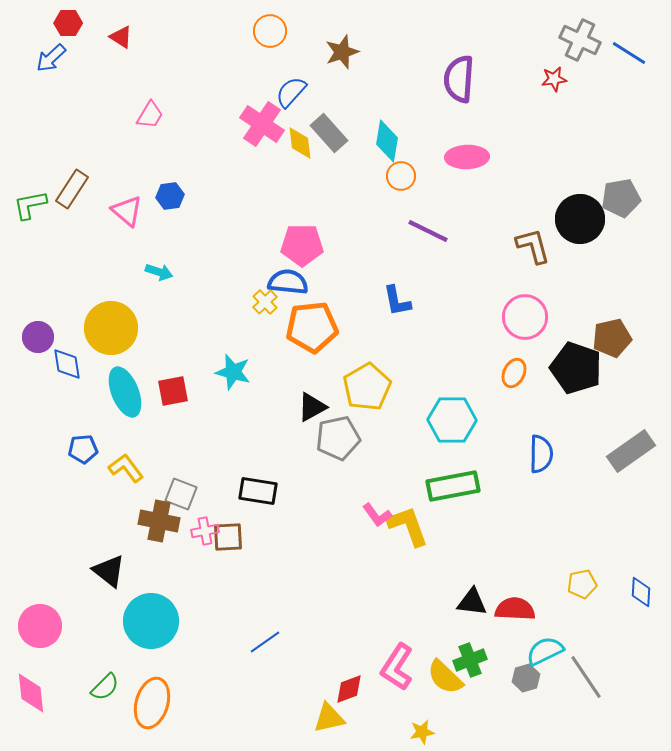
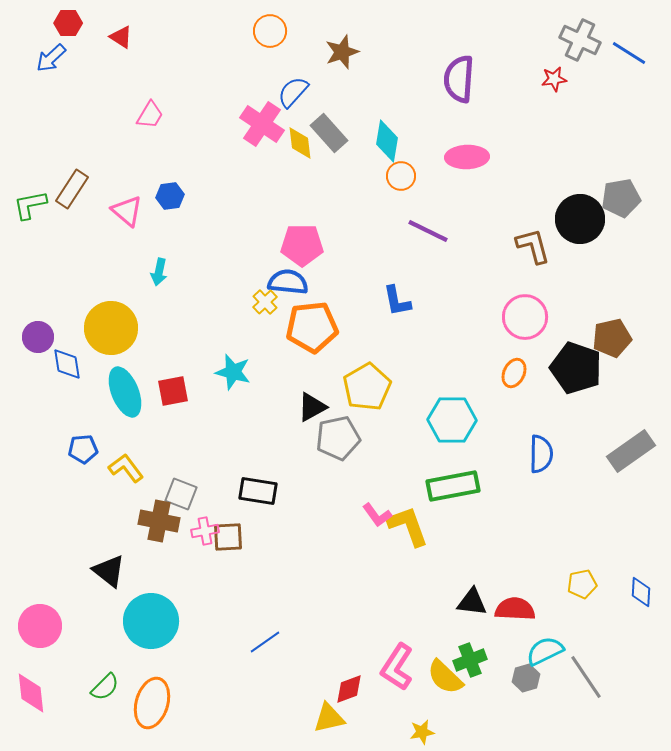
blue semicircle at (291, 92): moved 2 px right
cyan arrow at (159, 272): rotated 84 degrees clockwise
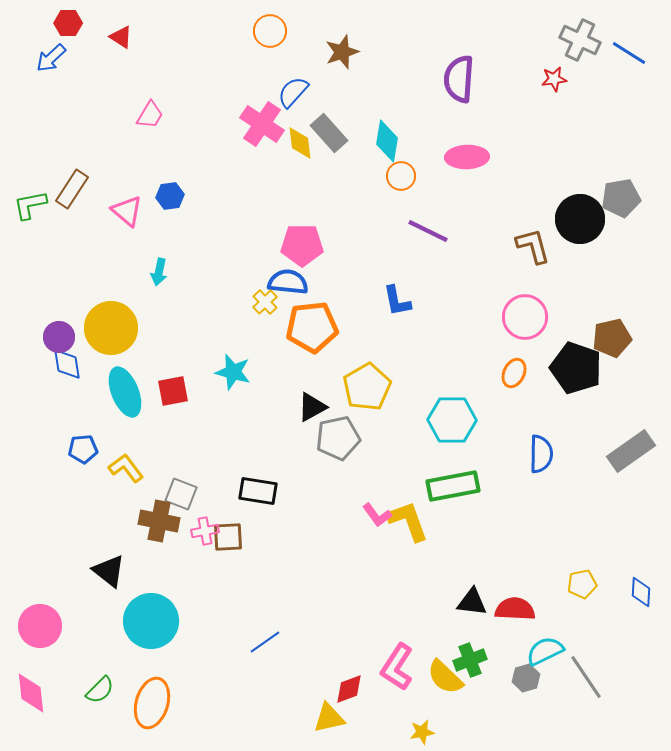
purple circle at (38, 337): moved 21 px right
yellow L-shape at (408, 526): moved 5 px up
green semicircle at (105, 687): moved 5 px left, 3 px down
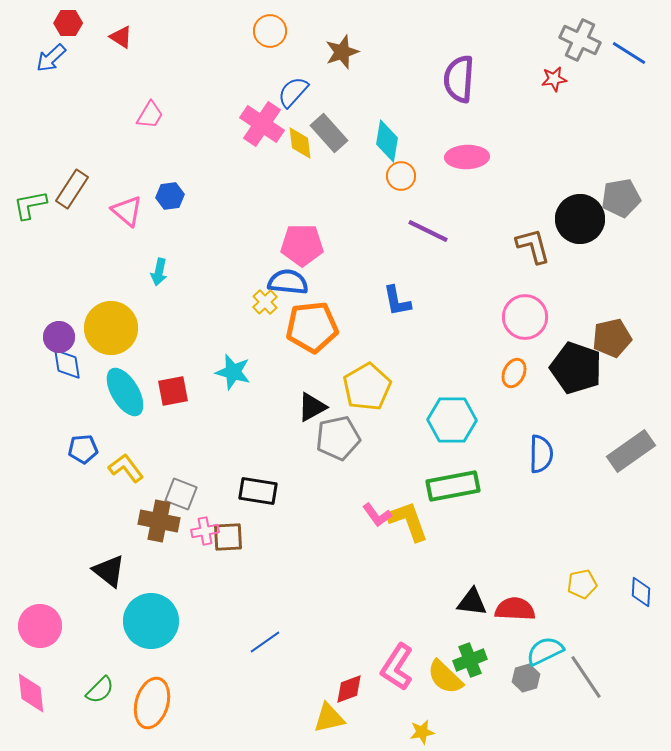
cyan ellipse at (125, 392): rotated 9 degrees counterclockwise
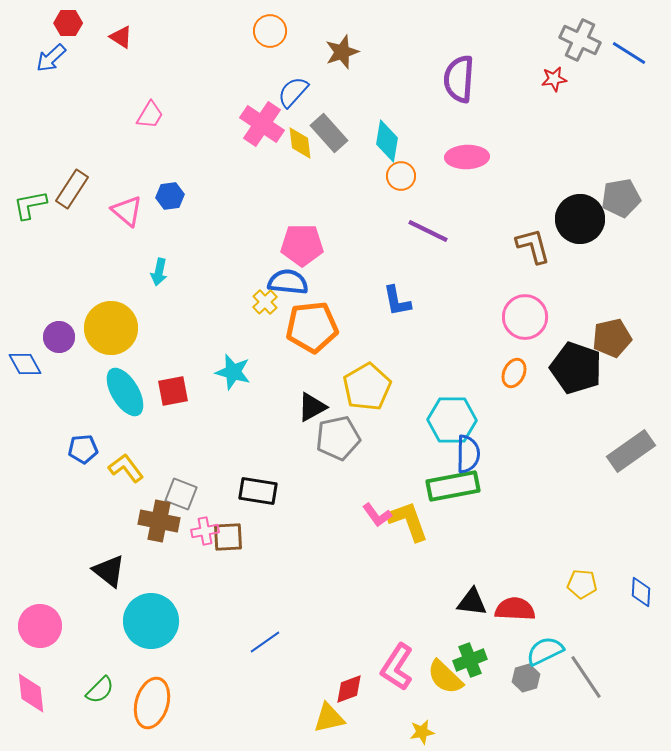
blue diamond at (67, 364): moved 42 px left; rotated 20 degrees counterclockwise
blue semicircle at (541, 454): moved 73 px left
yellow pentagon at (582, 584): rotated 16 degrees clockwise
